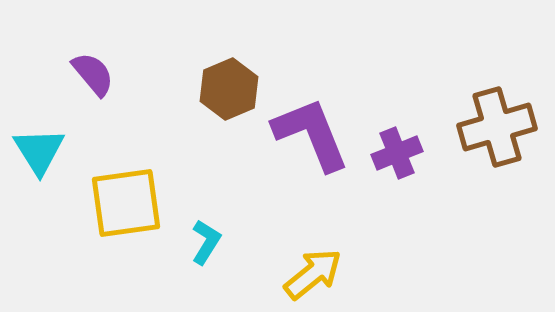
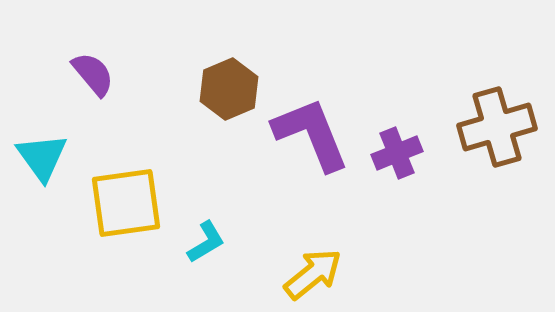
cyan triangle: moved 3 px right, 6 px down; rotated 4 degrees counterclockwise
cyan L-shape: rotated 27 degrees clockwise
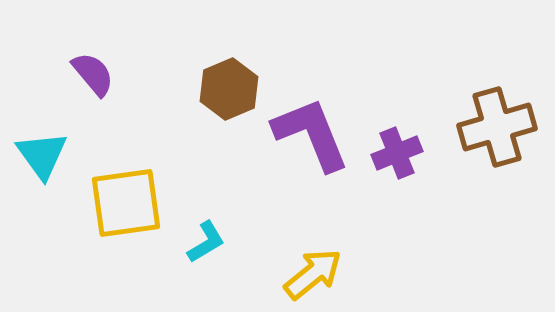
cyan triangle: moved 2 px up
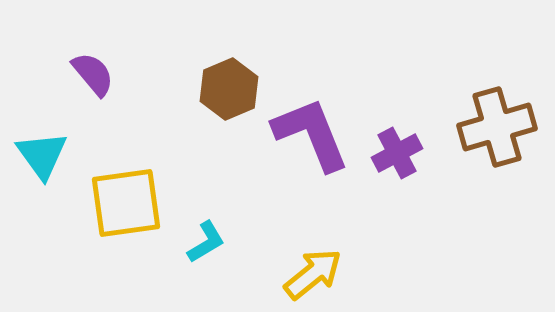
purple cross: rotated 6 degrees counterclockwise
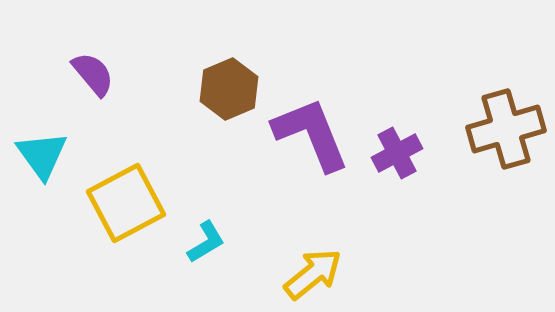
brown cross: moved 9 px right, 2 px down
yellow square: rotated 20 degrees counterclockwise
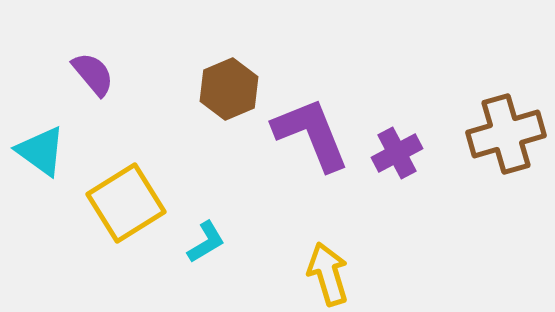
brown cross: moved 5 px down
cyan triangle: moved 1 px left, 4 px up; rotated 18 degrees counterclockwise
yellow square: rotated 4 degrees counterclockwise
yellow arrow: moved 15 px right; rotated 68 degrees counterclockwise
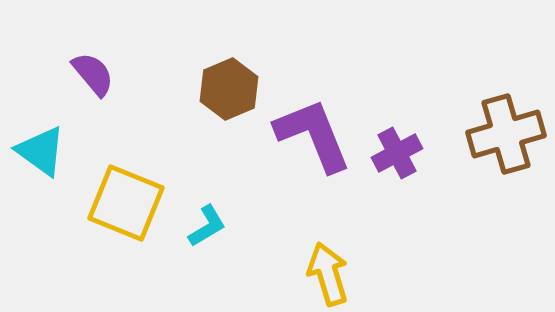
purple L-shape: moved 2 px right, 1 px down
yellow square: rotated 36 degrees counterclockwise
cyan L-shape: moved 1 px right, 16 px up
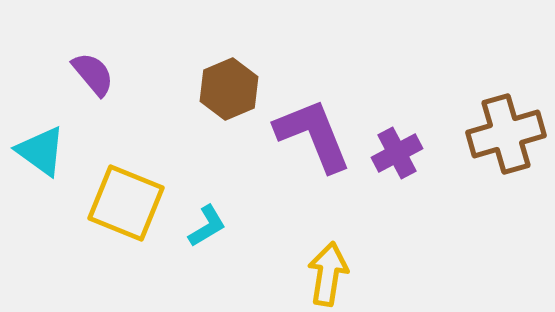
yellow arrow: rotated 26 degrees clockwise
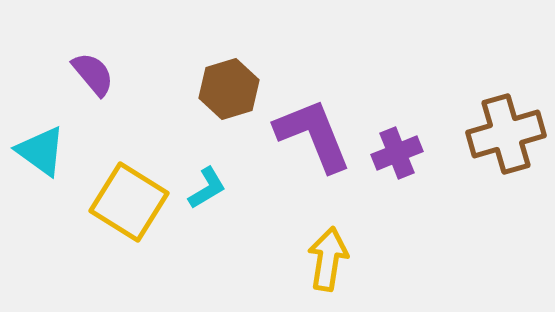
brown hexagon: rotated 6 degrees clockwise
purple cross: rotated 6 degrees clockwise
yellow square: moved 3 px right, 1 px up; rotated 10 degrees clockwise
cyan L-shape: moved 38 px up
yellow arrow: moved 15 px up
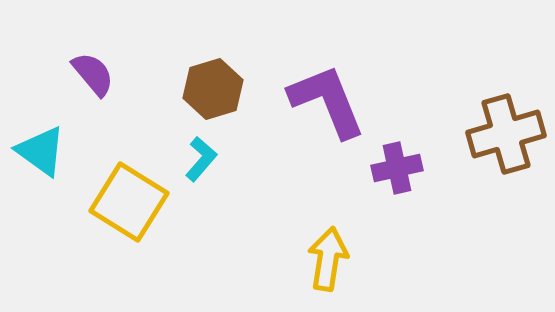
brown hexagon: moved 16 px left
purple L-shape: moved 14 px right, 34 px up
purple cross: moved 15 px down; rotated 9 degrees clockwise
cyan L-shape: moved 6 px left, 29 px up; rotated 18 degrees counterclockwise
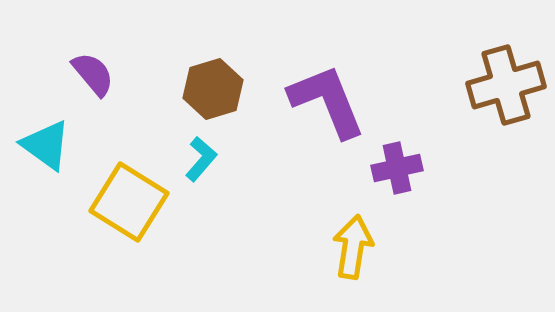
brown cross: moved 49 px up
cyan triangle: moved 5 px right, 6 px up
yellow arrow: moved 25 px right, 12 px up
